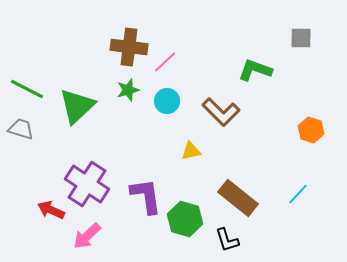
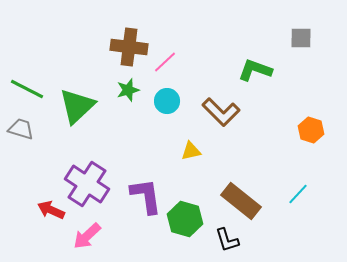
brown rectangle: moved 3 px right, 3 px down
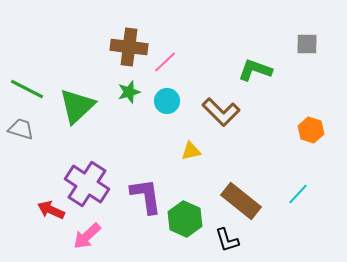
gray square: moved 6 px right, 6 px down
green star: moved 1 px right, 2 px down
green hexagon: rotated 8 degrees clockwise
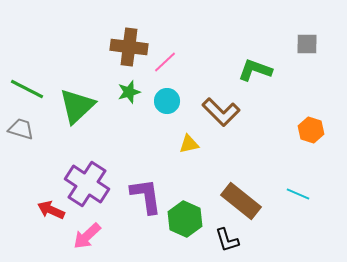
yellow triangle: moved 2 px left, 7 px up
cyan line: rotated 70 degrees clockwise
